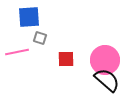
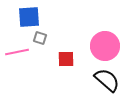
pink circle: moved 14 px up
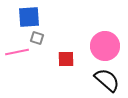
gray square: moved 3 px left
